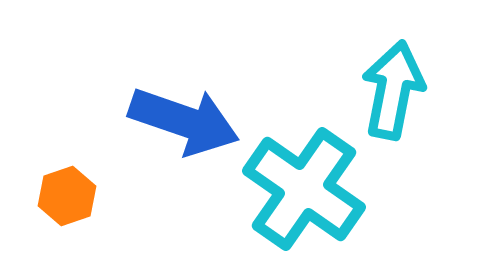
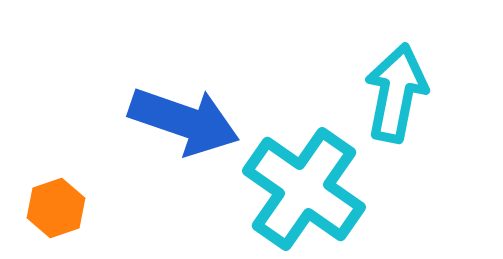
cyan arrow: moved 3 px right, 3 px down
orange hexagon: moved 11 px left, 12 px down
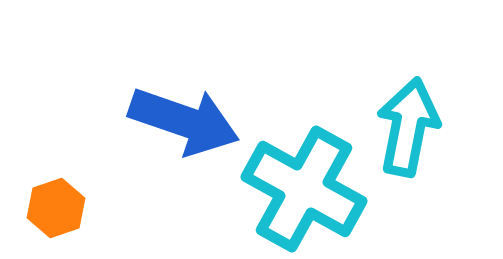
cyan arrow: moved 12 px right, 34 px down
cyan cross: rotated 6 degrees counterclockwise
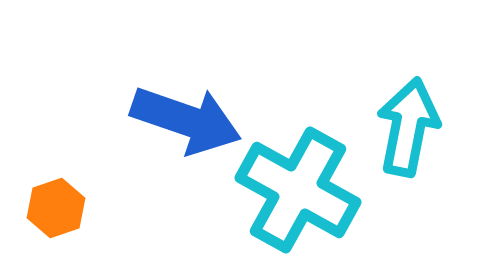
blue arrow: moved 2 px right, 1 px up
cyan cross: moved 6 px left, 1 px down
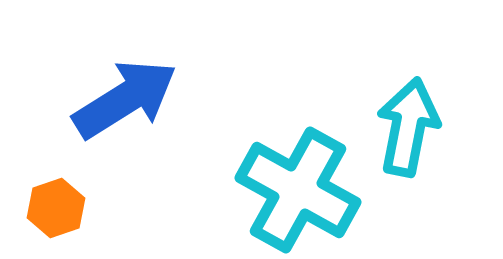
blue arrow: moved 61 px left, 21 px up; rotated 51 degrees counterclockwise
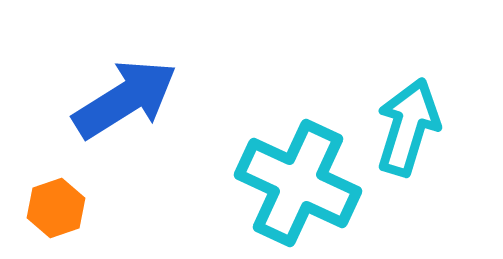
cyan arrow: rotated 6 degrees clockwise
cyan cross: moved 7 px up; rotated 4 degrees counterclockwise
